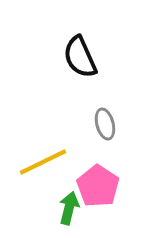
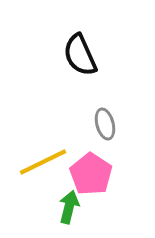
black semicircle: moved 2 px up
pink pentagon: moved 7 px left, 12 px up
green arrow: moved 1 px up
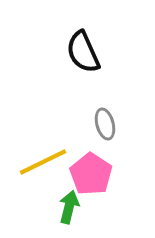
black semicircle: moved 3 px right, 3 px up
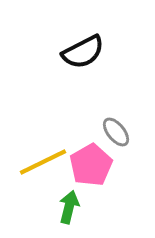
black semicircle: rotated 93 degrees counterclockwise
gray ellipse: moved 11 px right, 8 px down; rotated 24 degrees counterclockwise
pink pentagon: moved 9 px up; rotated 9 degrees clockwise
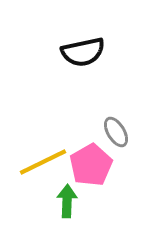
black semicircle: rotated 15 degrees clockwise
gray ellipse: rotated 8 degrees clockwise
green arrow: moved 2 px left, 6 px up; rotated 12 degrees counterclockwise
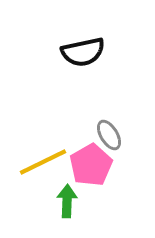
gray ellipse: moved 7 px left, 3 px down
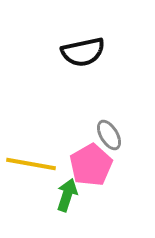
yellow line: moved 12 px left, 2 px down; rotated 36 degrees clockwise
green arrow: moved 6 px up; rotated 16 degrees clockwise
